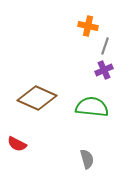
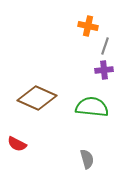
purple cross: rotated 18 degrees clockwise
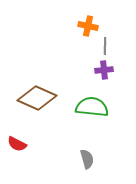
gray line: rotated 18 degrees counterclockwise
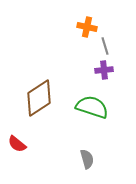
orange cross: moved 1 px left, 1 px down
gray line: rotated 18 degrees counterclockwise
brown diamond: moved 2 px right; rotated 57 degrees counterclockwise
green semicircle: rotated 12 degrees clockwise
red semicircle: rotated 12 degrees clockwise
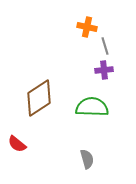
green semicircle: rotated 16 degrees counterclockwise
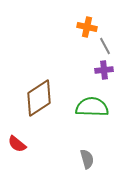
gray line: rotated 12 degrees counterclockwise
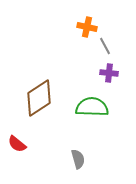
purple cross: moved 5 px right, 3 px down; rotated 12 degrees clockwise
gray semicircle: moved 9 px left
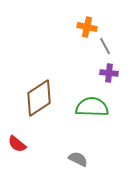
gray semicircle: rotated 48 degrees counterclockwise
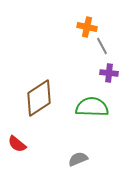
gray line: moved 3 px left
gray semicircle: rotated 48 degrees counterclockwise
